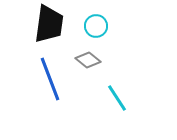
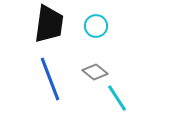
gray diamond: moved 7 px right, 12 px down
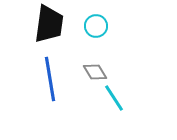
gray diamond: rotated 20 degrees clockwise
blue line: rotated 12 degrees clockwise
cyan line: moved 3 px left
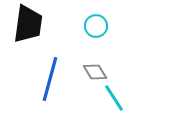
black trapezoid: moved 21 px left
blue line: rotated 24 degrees clockwise
